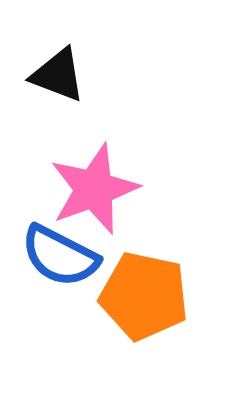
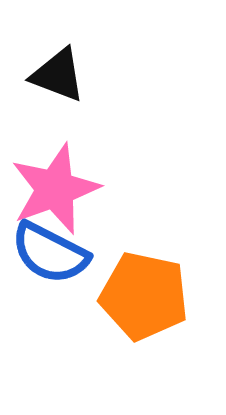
pink star: moved 39 px left
blue semicircle: moved 10 px left, 3 px up
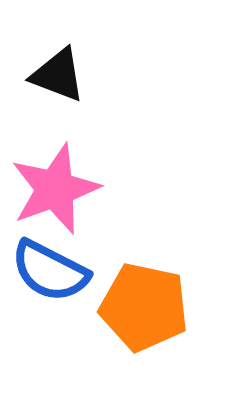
blue semicircle: moved 18 px down
orange pentagon: moved 11 px down
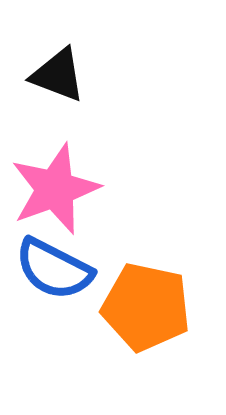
blue semicircle: moved 4 px right, 2 px up
orange pentagon: moved 2 px right
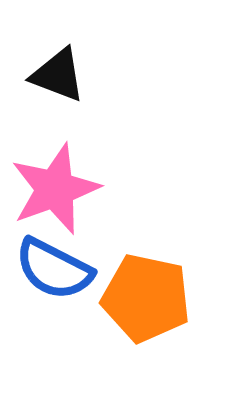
orange pentagon: moved 9 px up
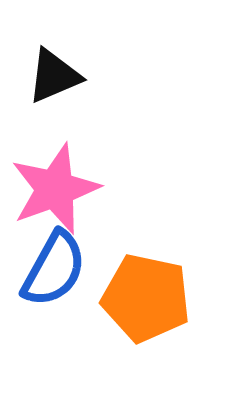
black triangle: moved 4 px left, 1 px down; rotated 44 degrees counterclockwise
blue semicircle: rotated 88 degrees counterclockwise
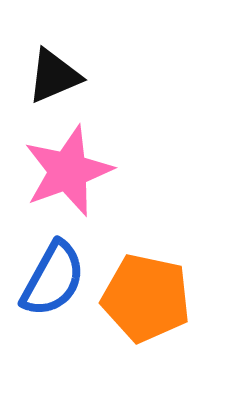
pink star: moved 13 px right, 18 px up
blue semicircle: moved 1 px left, 10 px down
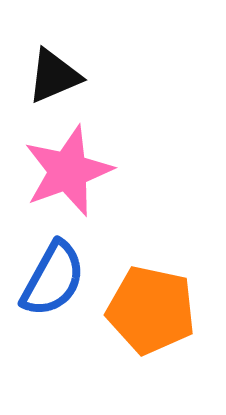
orange pentagon: moved 5 px right, 12 px down
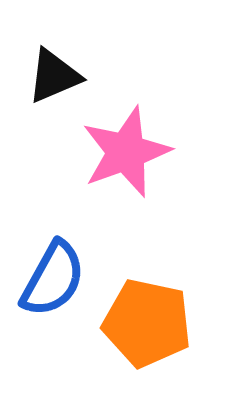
pink star: moved 58 px right, 19 px up
orange pentagon: moved 4 px left, 13 px down
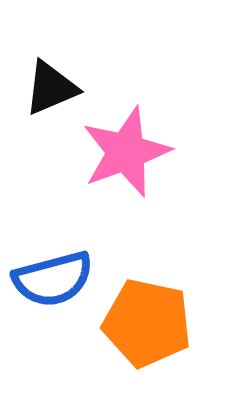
black triangle: moved 3 px left, 12 px down
blue semicircle: rotated 46 degrees clockwise
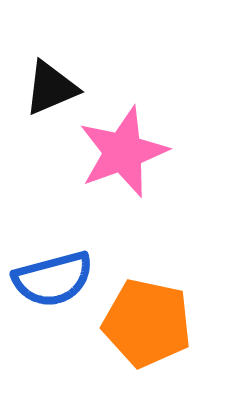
pink star: moved 3 px left
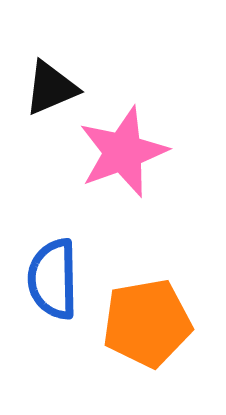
blue semicircle: rotated 104 degrees clockwise
orange pentagon: rotated 22 degrees counterclockwise
